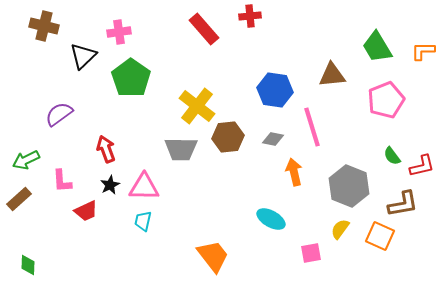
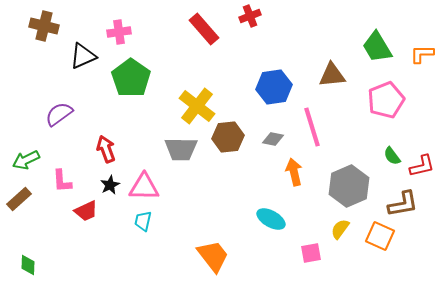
red cross: rotated 15 degrees counterclockwise
orange L-shape: moved 1 px left, 3 px down
black triangle: rotated 20 degrees clockwise
blue hexagon: moved 1 px left, 3 px up; rotated 16 degrees counterclockwise
gray hexagon: rotated 15 degrees clockwise
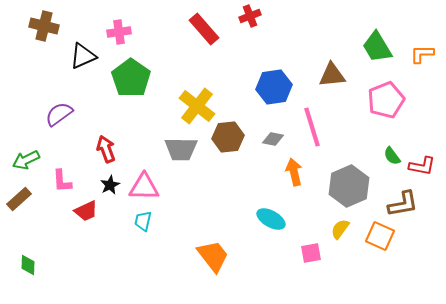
red L-shape: rotated 24 degrees clockwise
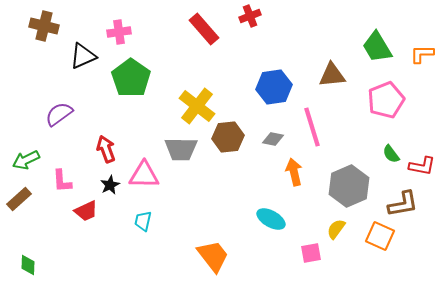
green semicircle: moved 1 px left, 2 px up
pink triangle: moved 12 px up
yellow semicircle: moved 4 px left
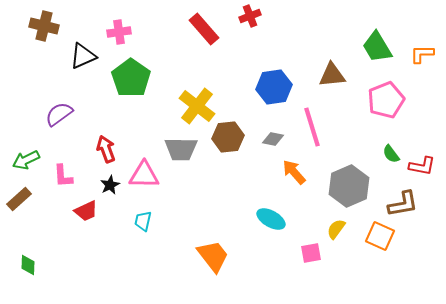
orange arrow: rotated 28 degrees counterclockwise
pink L-shape: moved 1 px right, 5 px up
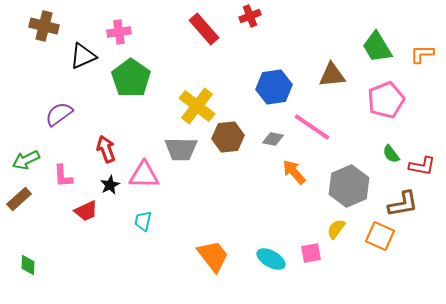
pink line: rotated 39 degrees counterclockwise
cyan ellipse: moved 40 px down
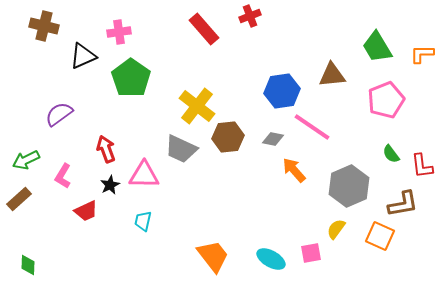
blue hexagon: moved 8 px right, 4 px down
gray trapezoid: rotated 24 degrees clockwise
red L-shape: rotated 72 degrees clockwise
orange arrow: moved 2 px up
pink L-shape: rotated 35 degrees clockwise
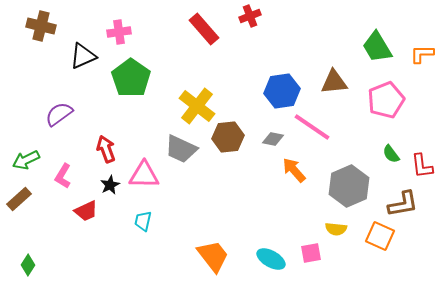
brown cross: moved 3 px left
brown triangle: moved 2 px right, 7 px down
yellow semicircle: rotated 120 degrees counterclockwise
green diamond: rotated 30 degrees clockwise
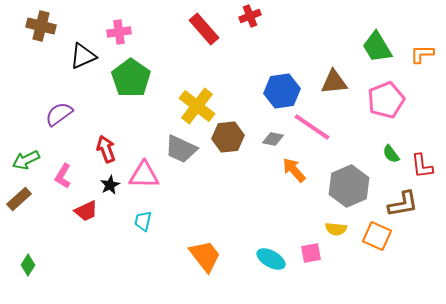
orange square: moved 3 px left
orange trapezoid: moved 8 px left
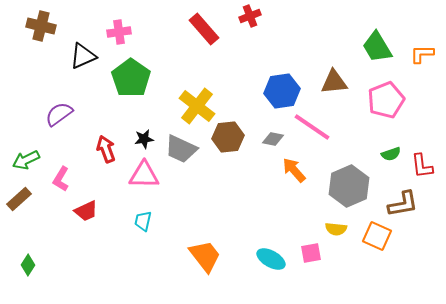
green semicircle: rotated 72 degrees counterclockwise
pink L-shape: moved 2 px left, 3 px down
black star: moved 34 px right, 46 px up; rotated 18 degrees clockwise
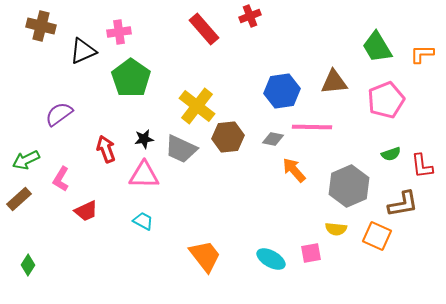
black triangle: moved 5 px up
pink line: rotated 33 degrees counterclockwise
cyan trapezoid: rotated 105 degrees clockwise
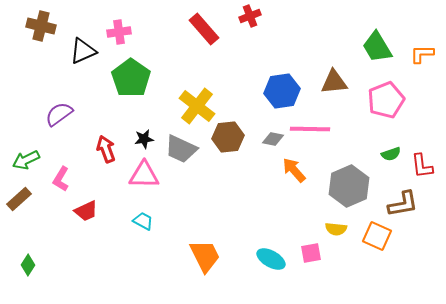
pink line: moved 2 px left, 2 px down
orange trapezoid: rotated 12 degrees clockwise
